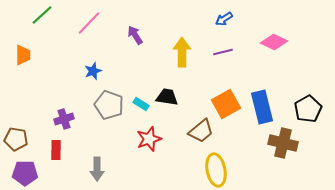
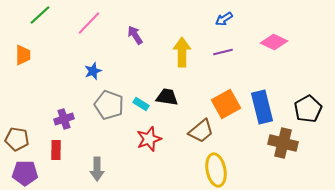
green line: moved 2 px left
brown pentagon: moved 1 px right
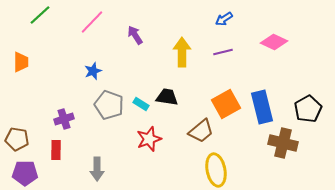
pink line: moved 3 px right, 1 px up
orange trapezoid: moved 2 px left, 7 px down
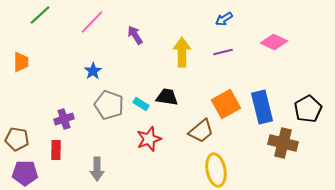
blue star: rotated 12 degrees counterclockwise
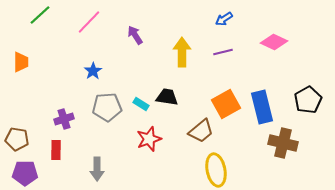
pink line: moved 3 px left
gray pentagon: moved 2 px left, 2 px down; rotated 24 degrees counterclockwise
black pentagon: moved 9 px up
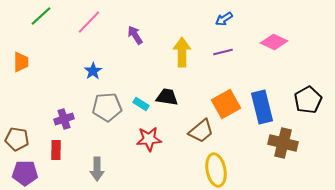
green line: moved 1 px right, 1 px down
red star: rotated 15 degrees clockwise
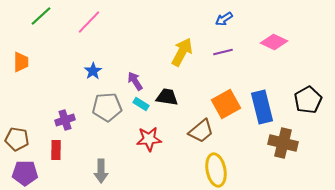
purple arrow: moved 46 px down
yellow arrow: rotated 28 degrees clockwise
purple cross: moved 1 px right, 1 px down
gray arrow: moved 4 px right, 2 px down
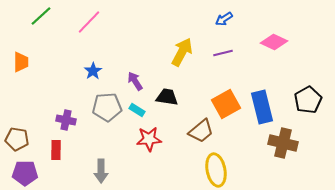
purple line: moved 1 px down
cyan rectangle: moved 4 px left, 6 px down
purple cross: moved 1 px right; rotated 30 degrees clockwise
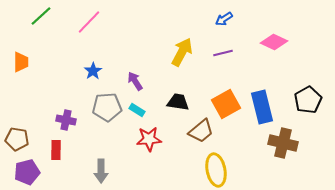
black trapezoid: moved 11 px right, 5 px down
purple pentagon: moved 2 px right, 1 px up; rotated 15 degrees counterclockwise
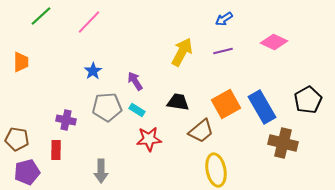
purple line: moved 2 px up
blue rectangle: rotated 16 degrees counterclockwise
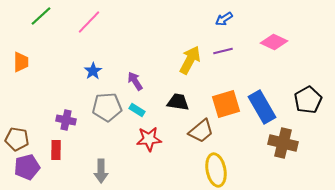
yellow arrow: moved 8 px right, 8 px down
orange square: rotated 12 degrees clockwise
purple pentagon: moved 5 px up
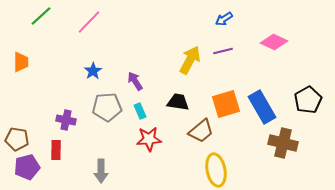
cyan rectangle: moved 3 px right, 1 px down; rotated 35 degrees clockwise
